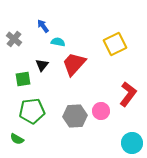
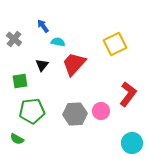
green square: moved 3 px left, 2 px down
gray hexagon: moved 2 px up
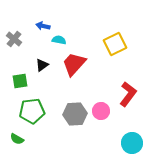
blue arrow: rotated 40 degrees counterclockwise
cyan semicircle: moved 1 px right, 2 px up
black triangle: rotated 16 degrees clockwise
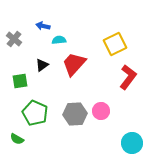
cyan semicircle: rotated 16 degrees counterclockwise
red L-shape: moved 17 px up
green pentagon: moved 3 px right, 2 px down; rotated 30 degrees clockwise
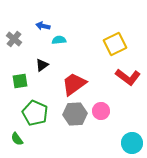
red trapezoid: moved 20 px down; rotated 12 degrees clockwise
red L-shape: rotated 90 degrees clockwise
green semicircle: rotated 24 degrees clockwise
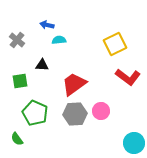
blue arrow: moved 4 px right, 1 px up
gray cross: moved 3 px right, 1 px down
black triangle: rotated 40 degrees clockwise
cyan circle: moved 2 px right
